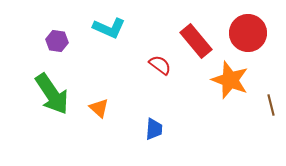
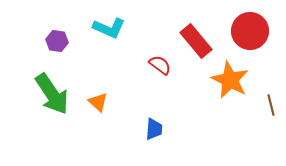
red circle: moved 2 px right, 2 px up
orange star: rotated 6 degrees clockwise
orange triangle: moved 1 px left, 6 px up
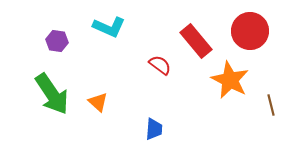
cyan L-shape: moved 1 px up
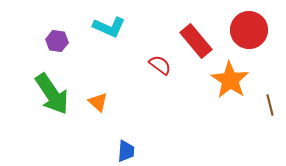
red circle: moved 1 px left, 1 px up
orange star: rotated 6 degrees clockwise
brown line: moved 1 px left
blue trapezoid: moved 28 px left, 22 px down
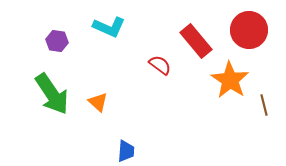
brown line: moved 6 px left
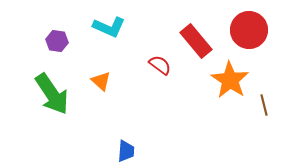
orange triangle: moved 3 px right, 21 px up
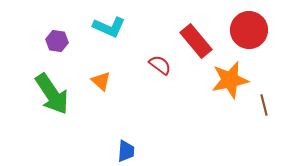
orange star: rotated 27 degrees clockwise
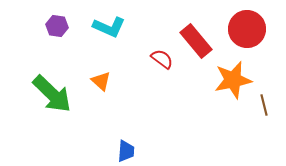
red circle: moved 2 px left, 1 px up
purple hexagon: moved 15 px up
red semicircle: moved 2 px right, 6 px up
orange star: moved 3 px right
green arrow: rotated 12 degrees counterclockwise
